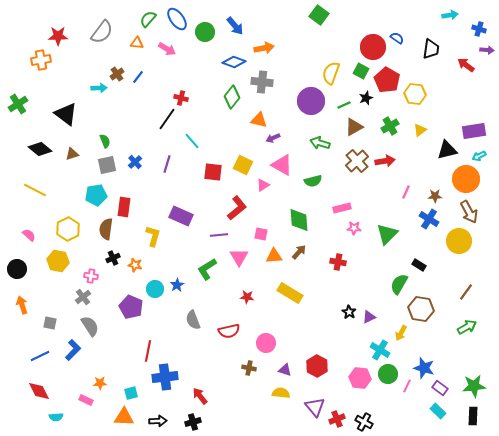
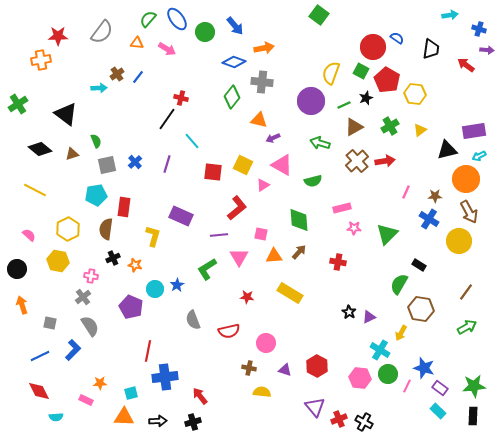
green semicircle at (105, 141): moved 9 px left
yellow semicircle at (281, 393): moved 19 px left, 1 px up
red cross at (337, 419): moved 2 px right
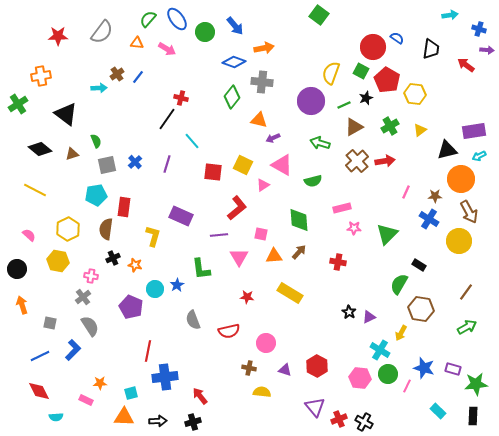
orange cross at (41, 60): moved 16 px down
orange circle at (466, 179): moved 5 px left
green L-shape at (207, 269): moved 6 px left; rotated 65 degrees counterclockwise
green star at (474, 386): moved 2 px right, 2 px up
purple rectangle at (440, 388): moved 13 px right, 19 px up; rotated 21 degrees counterclockwise
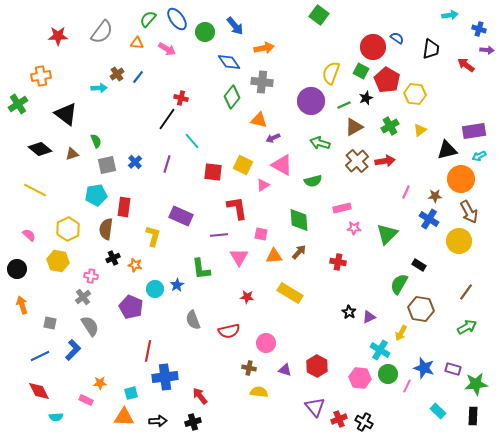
blue diamond at (234, 62): moved 5 px left; rotated 35 degrees clockwise
red L-shape at (237, 208): rotated 60 degrees counterclockwise
yellow semicircle at (262, 392): moved 3 px left
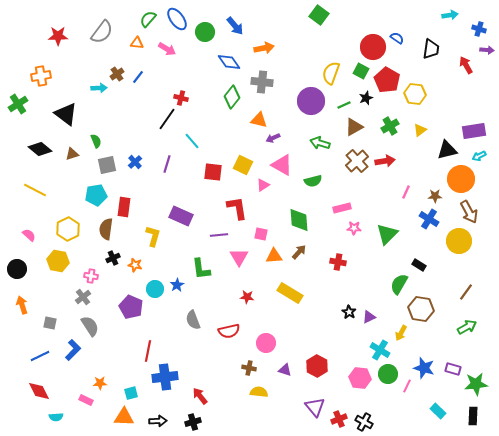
red arrow at (466, 65): rotated 24 degrees clockwise
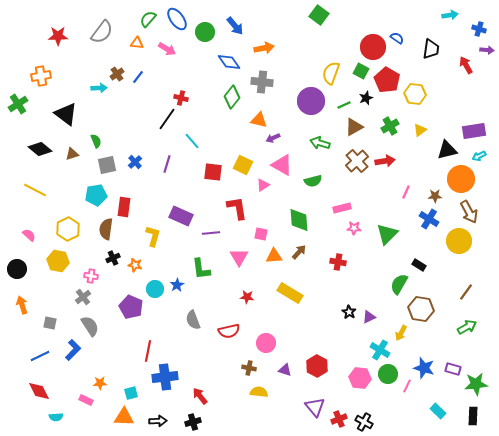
purple line at (219, 235): moved 8 px left, 2 px up
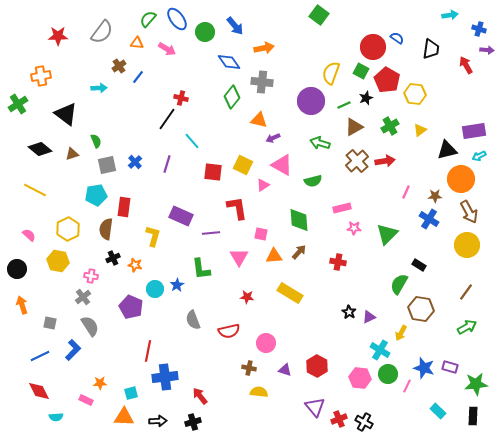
brown cross at (117, 74): moved 2 px right, 8 px up
yellow circle at (459, 241): moved 8 px right, 4 px down
purple rectangle at (453, 369): moved 3 px left, 2 px up
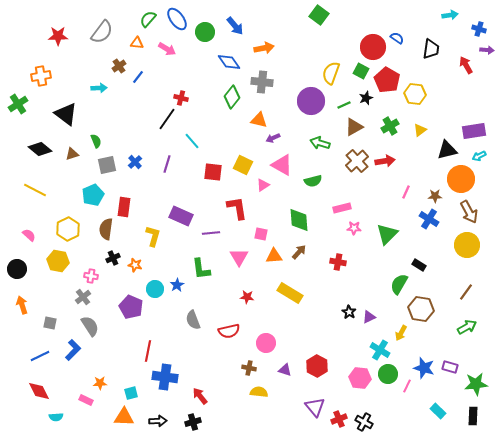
cyan pentagon at (96, 195): moved 3 px left; rotated 15 degrees counterclockwise
blue cross at (165, 377): rotated 15 degrees clockwise
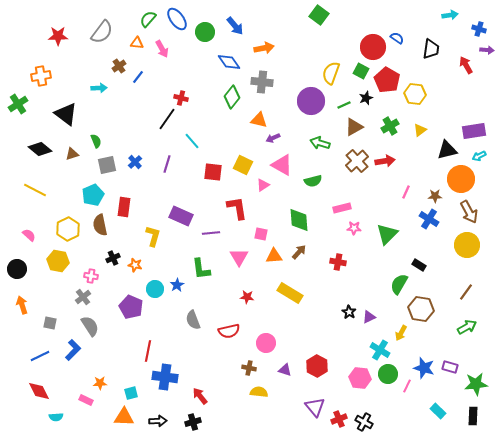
pink arrow at (167, 49): moved 5 px left; rotated 30 degrees clockwise
brown semicircle at (106, 229): moved 6 px left, 4 px up; rotated 20 degrees counterclockwise
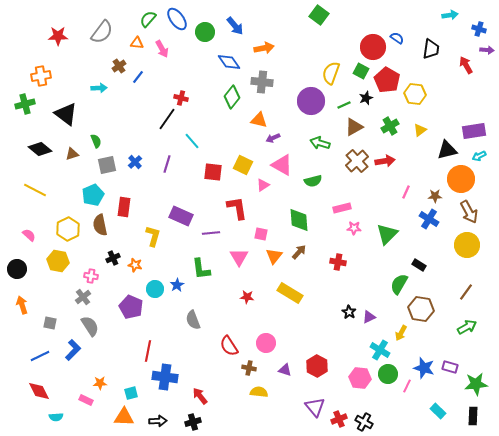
green cross at (18, 104): moved 7 px right; rotated 18 degrees clockwise
orange triangle at (274, 256): rotated 48 degrees counterclockwise
red semicircle at (229, 331): moved 15 px down; rotated 70 degrees clockwise
